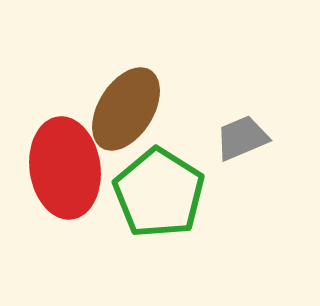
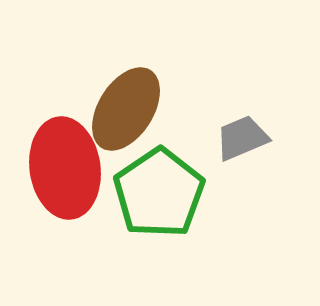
green pentagon: rotated 6 degrees clockwise
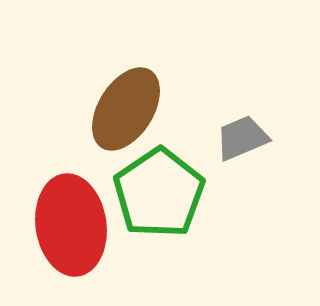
red ellipse: moved 6 px right, 57 px down
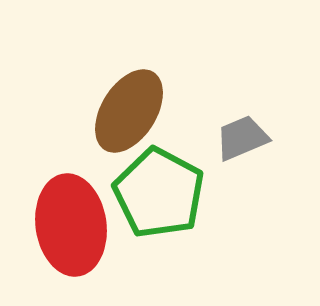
brown ellipse: moved 3 px right, 2 px down
green pentagon: rotated 10 degrees counterclockwise
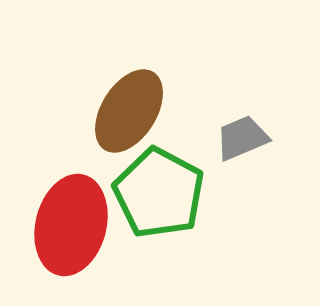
red ellipse: rotated 22 degrees clockwise
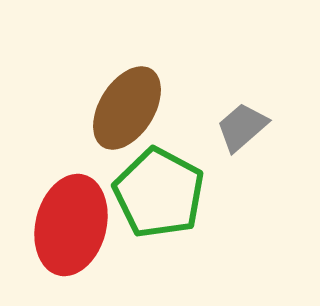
brown ellipse: moved 2 px left, 3 px up
gray trapezoid: moved 11 px up; rotated 18 degrees counterclockwise
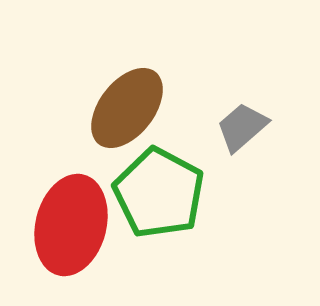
brown ellipse: rotated 6 degrees clockwise
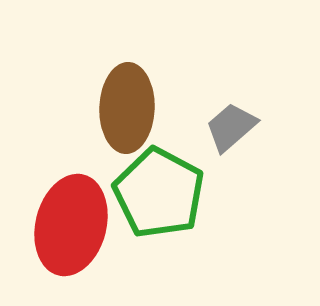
brown ellipse: rotated 36 degrees counterclockwise
gray trapezoid: moved 11 px left
